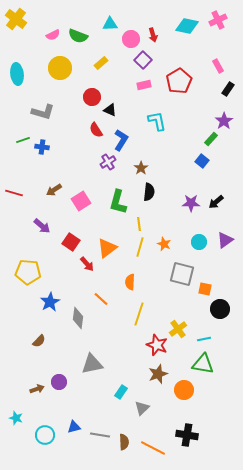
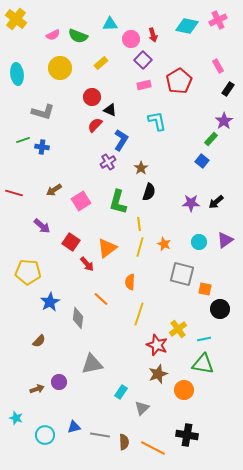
red semicircle at (96, 130): moved 1 px left, 5 px up; rotated 77 degrees clockwise
black semicircle at (149, 192): rotated 12 degrees clockwise
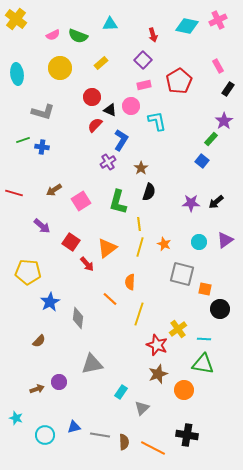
pink circle at (131, 39): moved 67 px down
orange line at (101, 299): moved 9 px right
cyan line at (204, 339): rotated 16 degrees clockwise
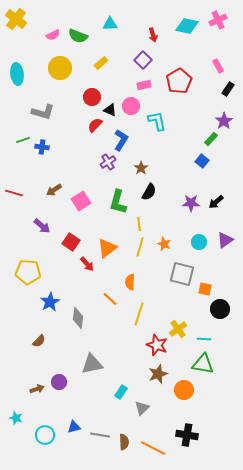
black semicircle at (149, 192): rotated 12 degrees clockwise
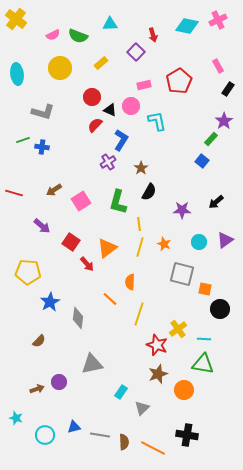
purple square at (143, 60): moved 7 px left, 8 px up
purple star at (191, 203): moved 9 px left, 7 px down
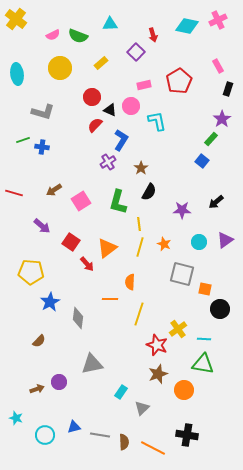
black rectangle at (228, 89): rotated 16 degrees counterclockwise
purple star at (224, 121): moved 2 px left, 2 px up
yellow pentagon at (28, 272): moved 3 px right
orange line at (110, 299): rotated 42 degrees counterclockwise
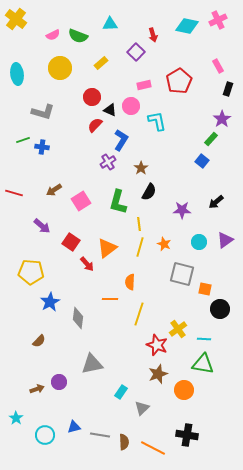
cyan star at (16, 418): rotated 16 degrees clockwise
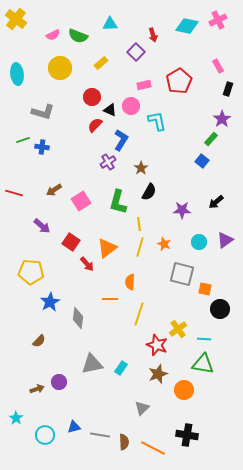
cyan rectangle at (121, 392): moved 24 px up
